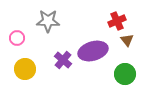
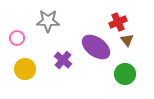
red cross: moved 1 px right, 1 px down
purple ellipse: moved 3 px right, 4 px up; rotated 52 degrees clockwise
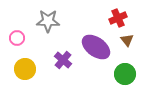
red cross: moved 4 px up
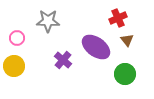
yellow circle: moved 11 px left, 3 px up
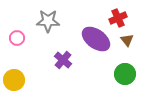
purple ellipse: moved 8 px up
yellow circle: moved 14 px down
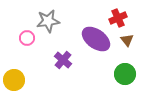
gray star: rotated 10 degrees counterclockwise
pink circle: moved 10 px right
